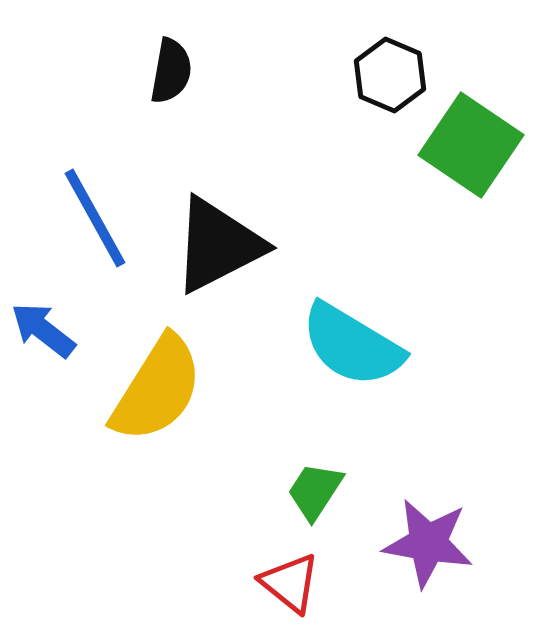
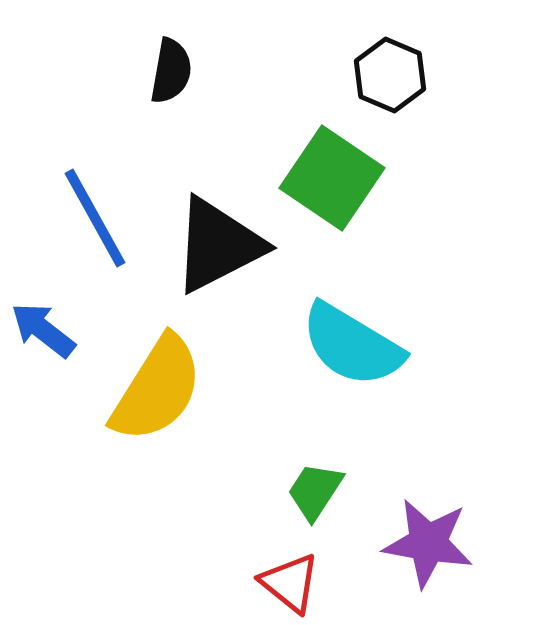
green square: moved 139 px left, 33 px down
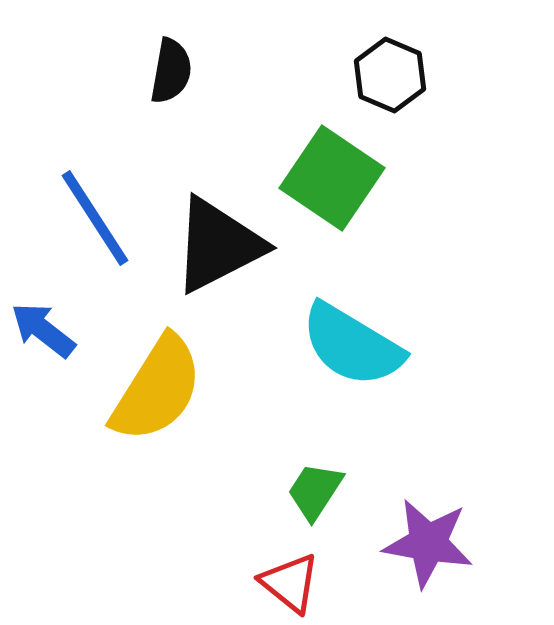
blue line: rotated 4 degrees counterclockwise
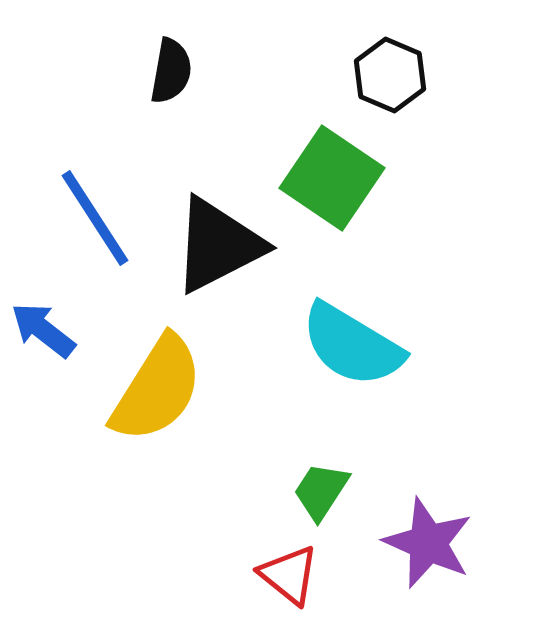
green trapezoid: moved 6 px right
purple star: rotated 14 degrees clockwise
red triangle: moved 1 px left, 8 px up
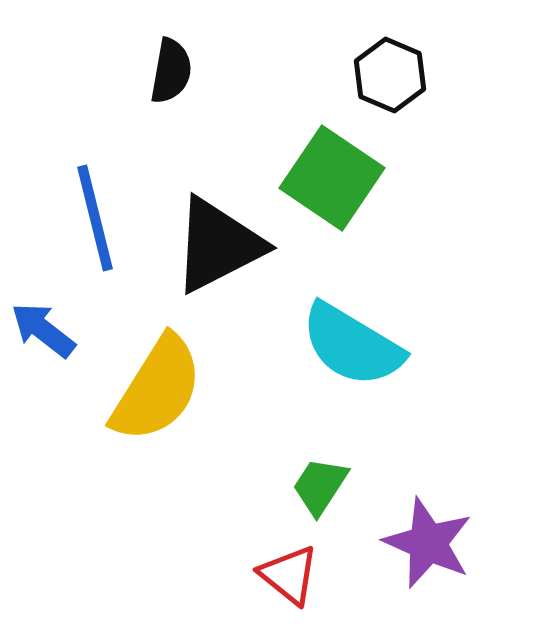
blue line: rotated 19 degrees clockwise
green trapezoid: moved 1 px left, 5 px up
